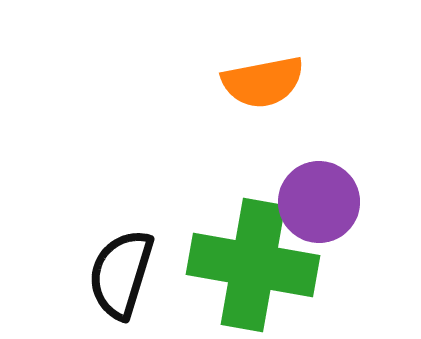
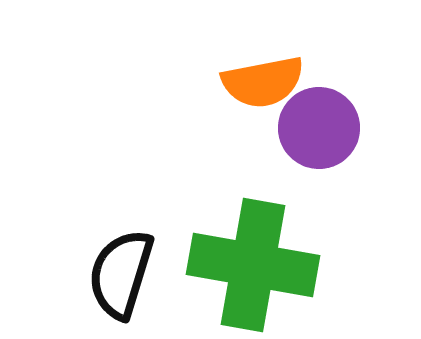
purple circle: moved 74 px up
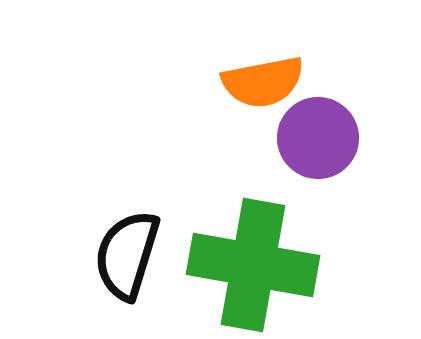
purple circle: moved 1 px left, 10 px down
black semicircle: moved 6 px right, 19 px up
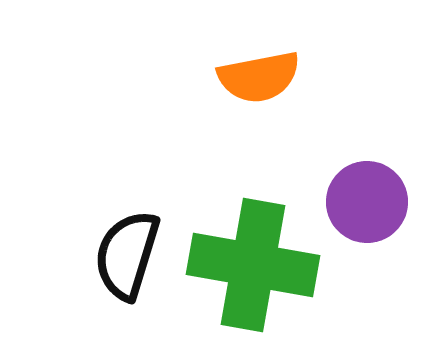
orange semicircle: moved 4 px left, 5 px up
purple circle: moved 49 px right, 64 px down
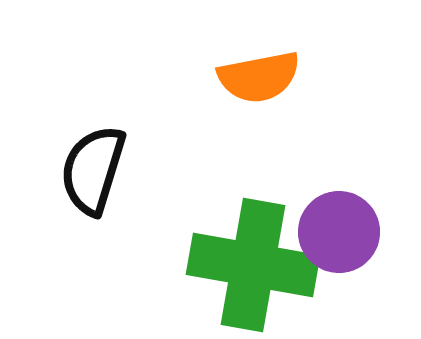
purple circle: moved 28 px left, 30 px down
black semicircle: moved 34 px left, 85 px up
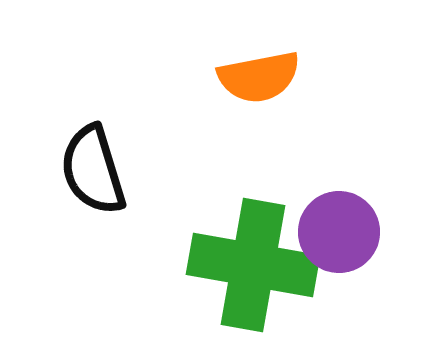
black semicircle: rotated 34 degrees counterclockwise
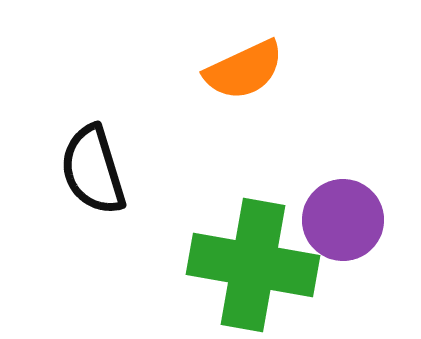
orange semicircle: moved 15 px left, 7 px up; rotated 14 degrees counterclockwise
purple circle: moved 4 px right, 12 px up
